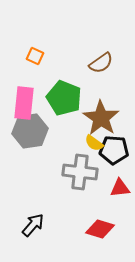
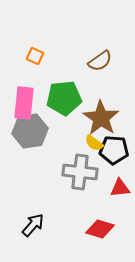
brown semicircle: moved 1 px left, 2 px up
green pentagon: rotated 28 degrees counterclockwise
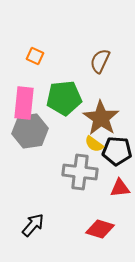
brown semicircle: rotated 150 degrees clockwise
yellow semicircle: moved 1 px down
black pentagon: moved 3 px right, 1 px down
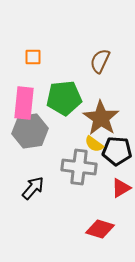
orange square: moved 2 px left, 1 px down; rotated 24 degrees counterclockwise
gray cross: moved 1 px left, 5 px up
red triangle: moved 1 px right; rotated 25 degrees counterclockwise
black arrow: moved 37 px up
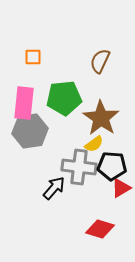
yellow semicircle: rotated 72 degrees counterclockwise
black pentagon: moved 5 px left, 15 px down
black arrow: moved 21 px right
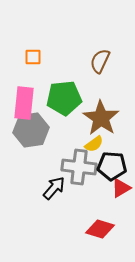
gray hexagon: moved 1 px right, 1 px up
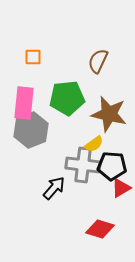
brown semicircle: moved 2 px left
green pentagon: moved 3 px right
brown star: moved 8 px right, 4 px up; rotated 21 degrees counterclockwise
gray hexagon: rotated 12 degrees counterclockwise
gray cross: moved 4 px right, 2 px up
